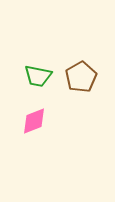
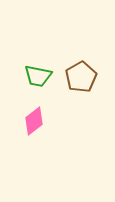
pink diamond: rotated 16 degrees counterclockwise
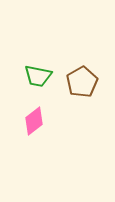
brown pentagon: moved 1 px right, 5 px down
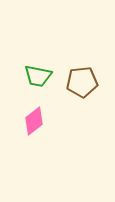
brown pentagon: rotated 24 degrees clockwise
